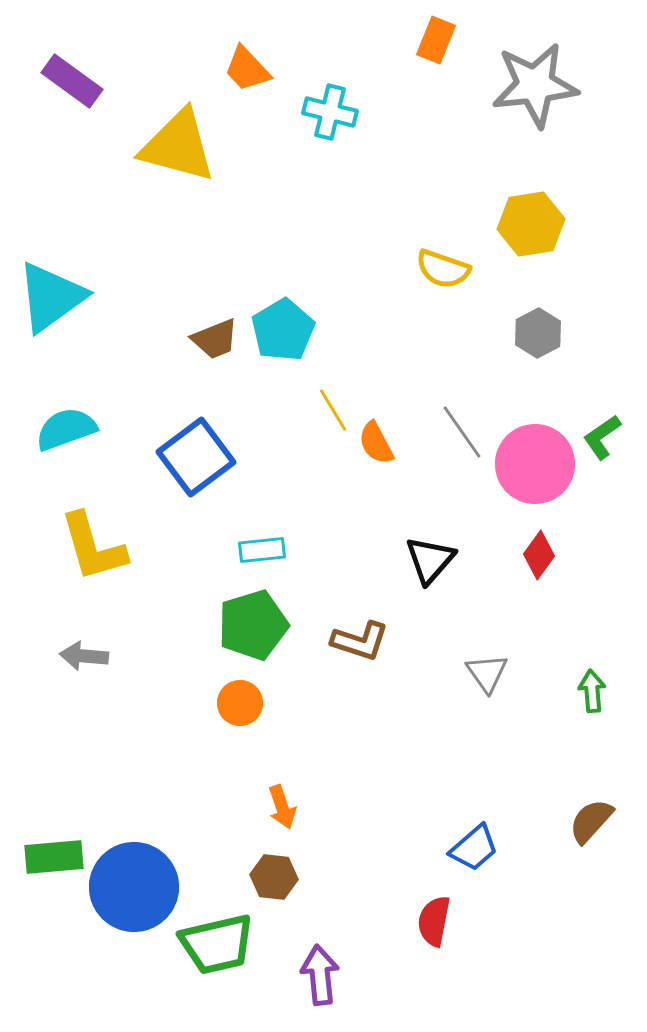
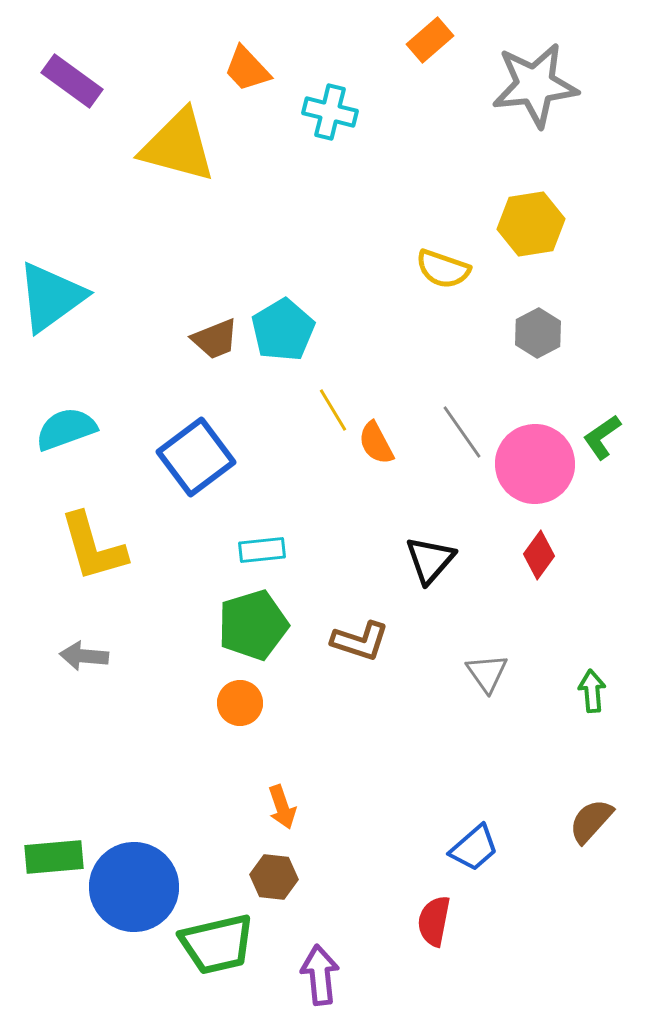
orange rectangle: moved 6 px left; rotated 27 degrees clockwise
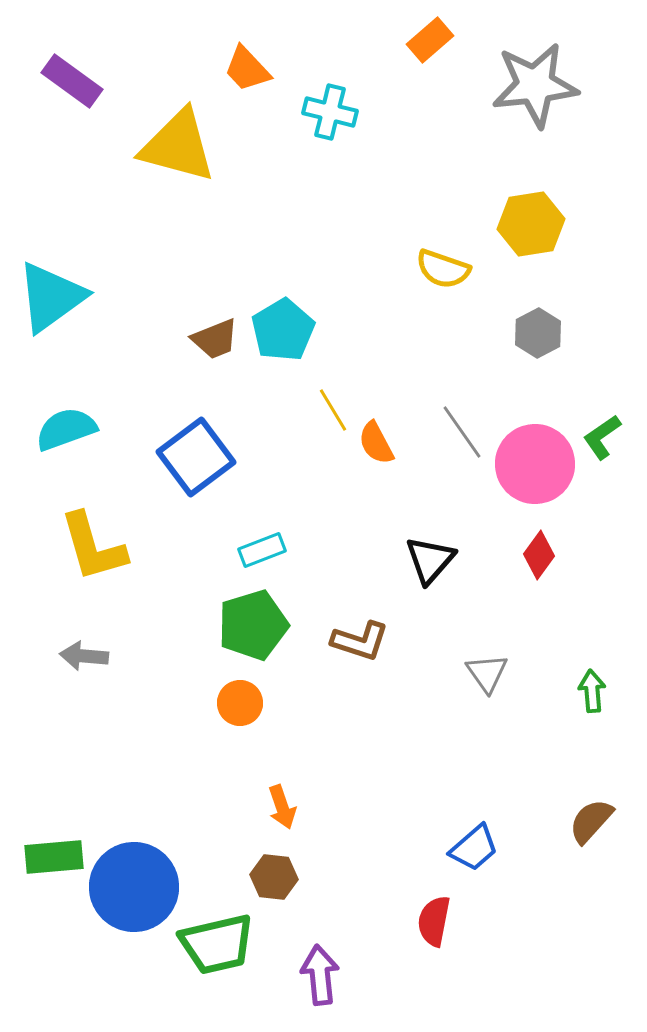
cyan rectangle: rotated 15 degrees counterclockwise
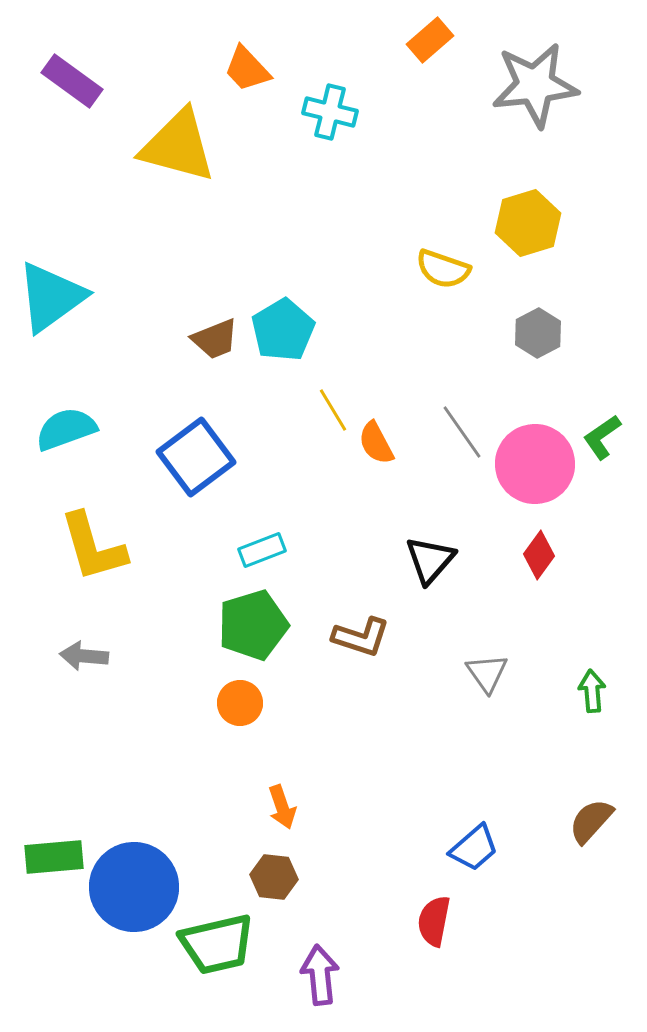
yellow hexagon: moved 3 px left, 1 px up; rotated 8 degrees counterclockwise
brown L-shape: moved 1 px right, 4 px up
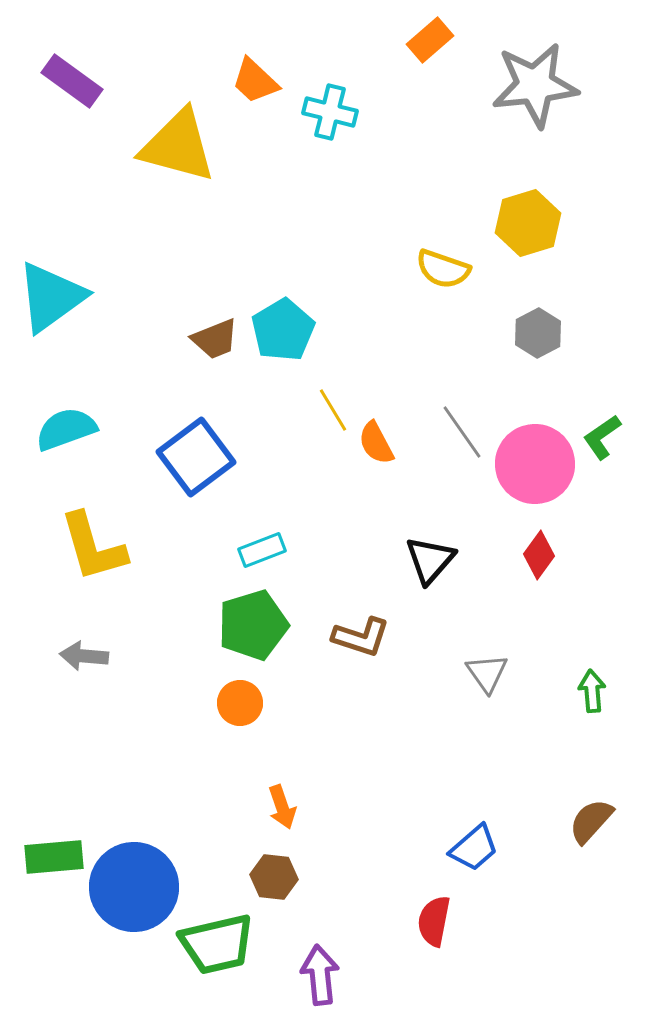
orange trapezoid: moved 8 px right, 12 px down; rotated 4 degrees counterclockwise
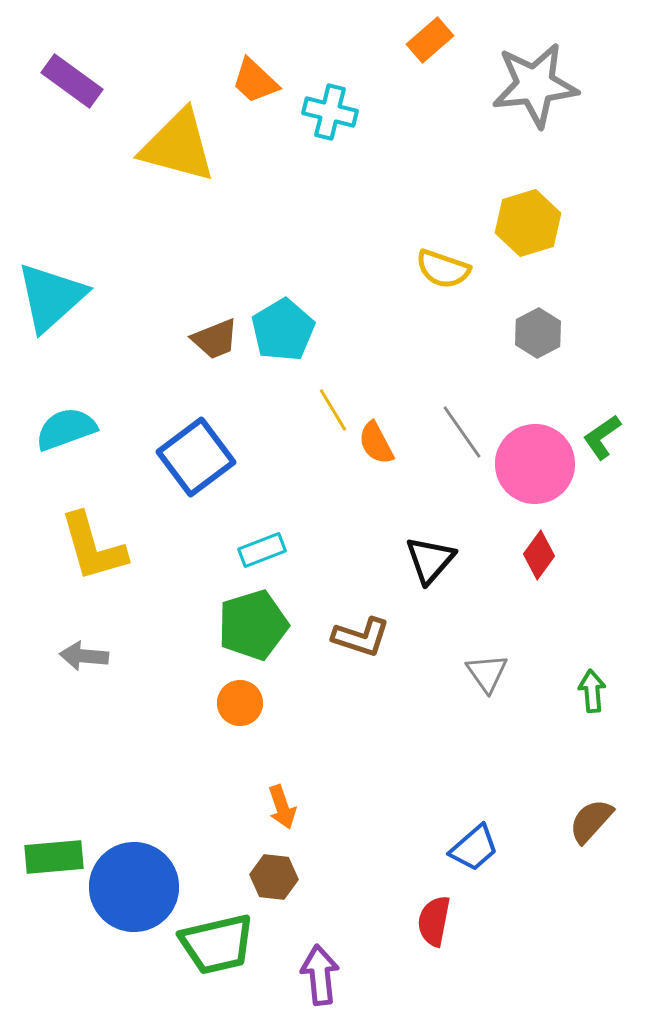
cyan triangle: rotated 6 degrees counterclockwise
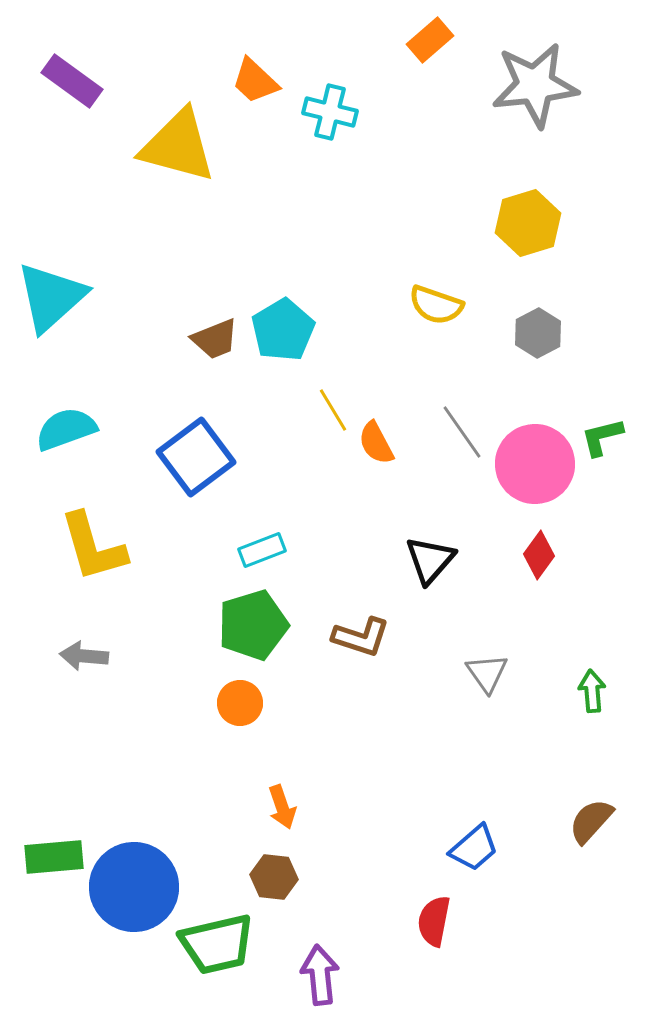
yellow semicircle: moved 7 px left, 36 px down
green L-shape: rotated 21 degrees clockwise
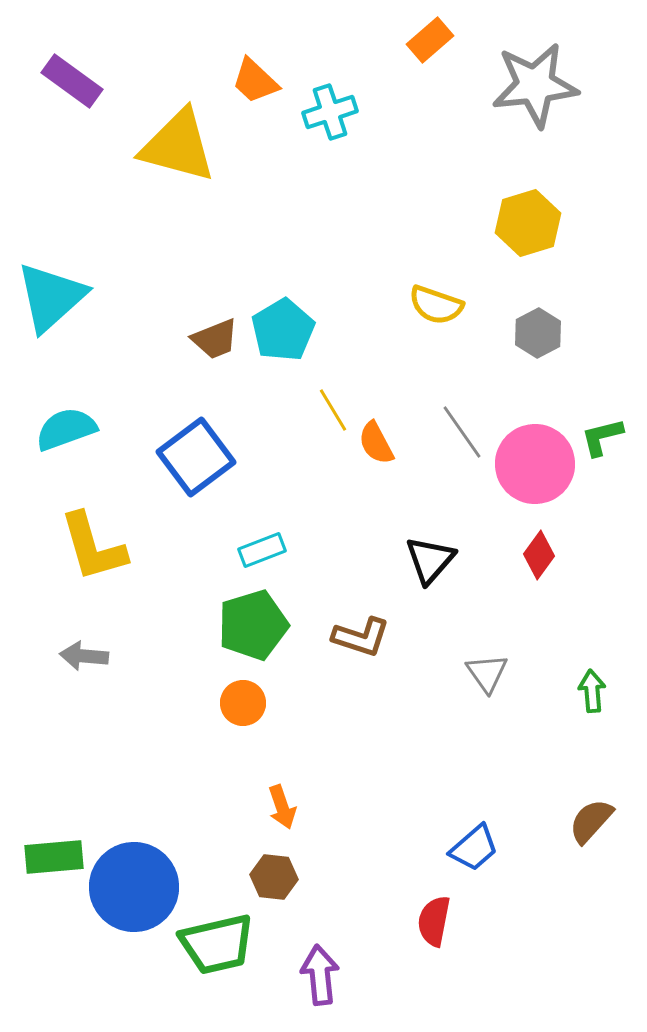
cyan cross: rotated 32 degrees counterclockwise
orange circle: moved 3 px right
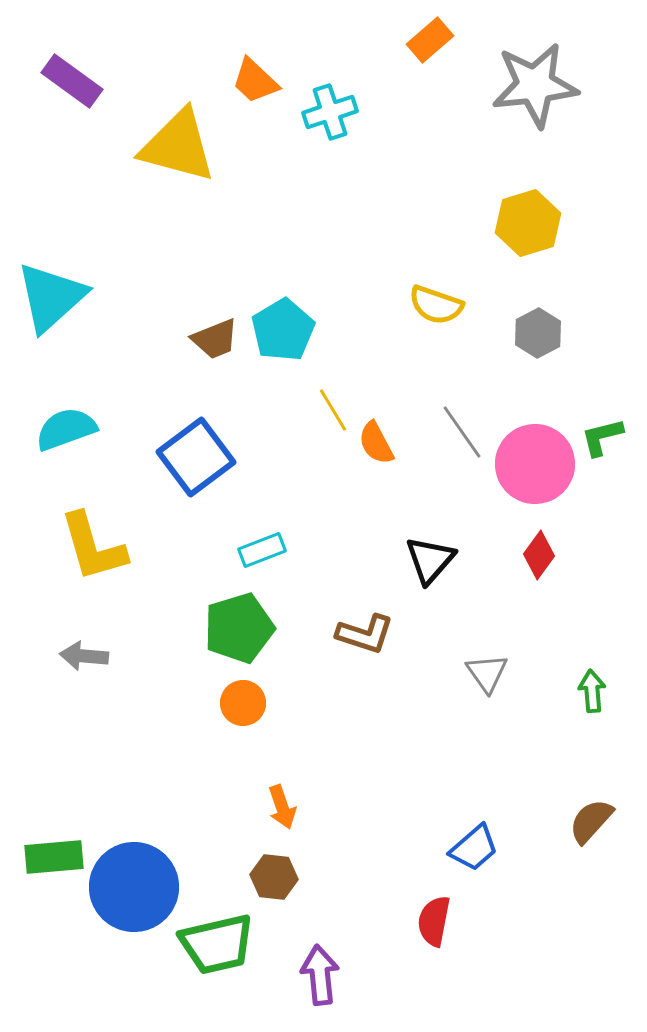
green pentagon: moved 14 px left, 3 px down
brown L-shape: moved 4 px right, 3 px up
